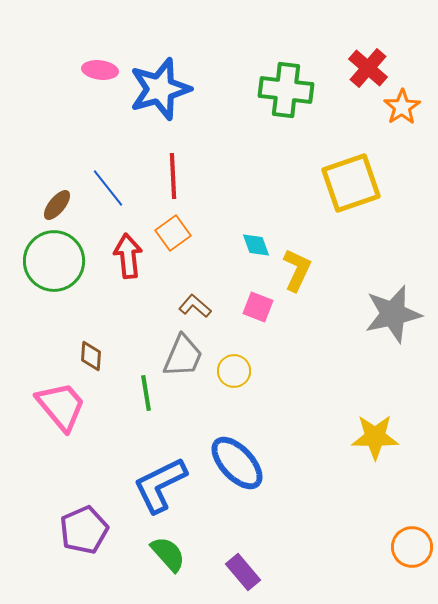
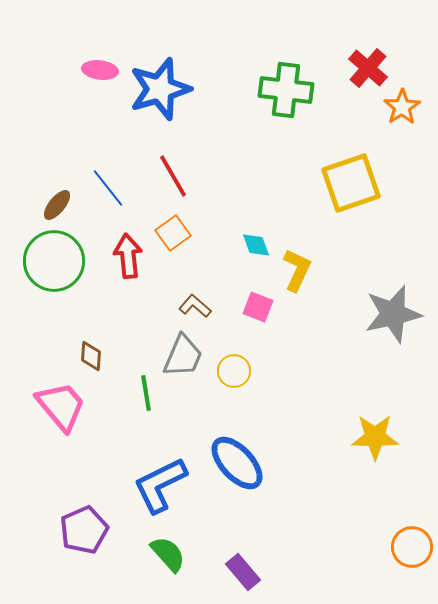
red line: rotated 27 degrees counterclockwise
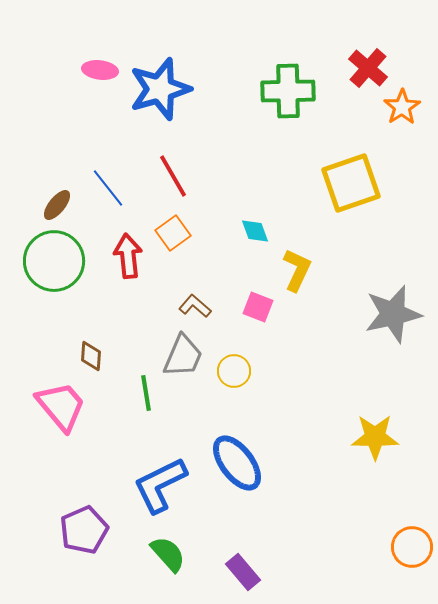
green cross: moved 2 px right, 1 px down; rotated 8 degrees counterclockwise
cyan diamond: moved 1 px left, 14 px up
blue ellipse: rotated 6 degrees clockwise
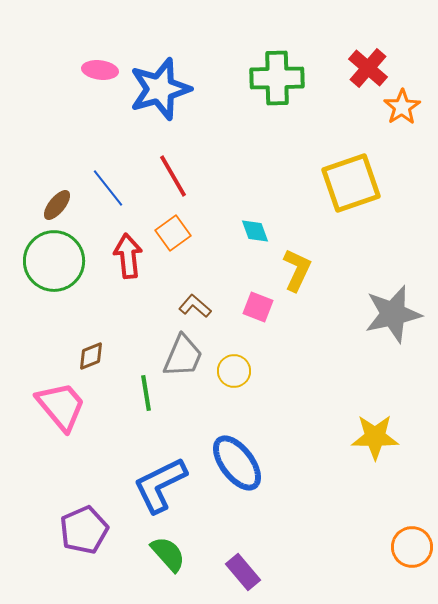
green cross: moved 11 px left, 13 px up
brown diamond: rotated 64 degrees clockwise
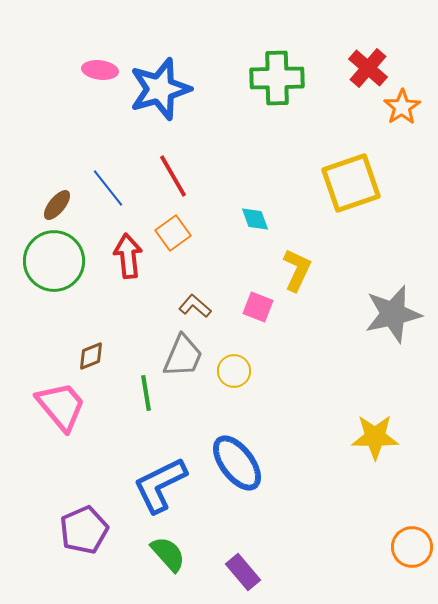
cyan diamond: moved 12 px up
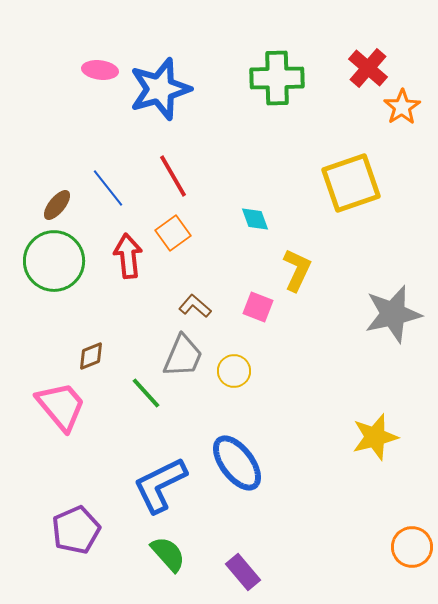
green line: rotated 33 degrees counterclockwise
yellow star: rotated 15 degrees counterclockwise
purple pentagon: moved 8 px left
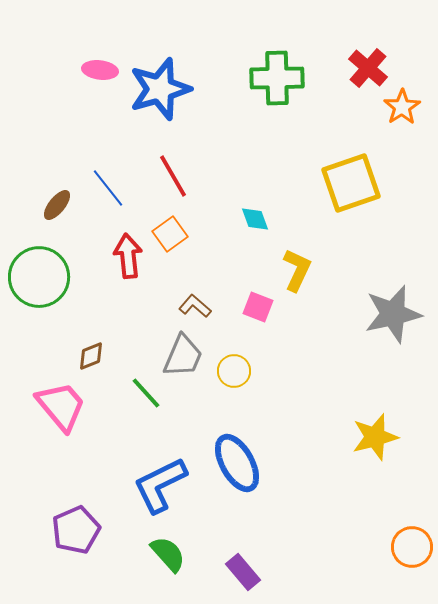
orange square: moved 3 px left, 1 px down
green circle: moved 15 px left, 16 px down
blue ellipse: rotated 8 degrees clockwise
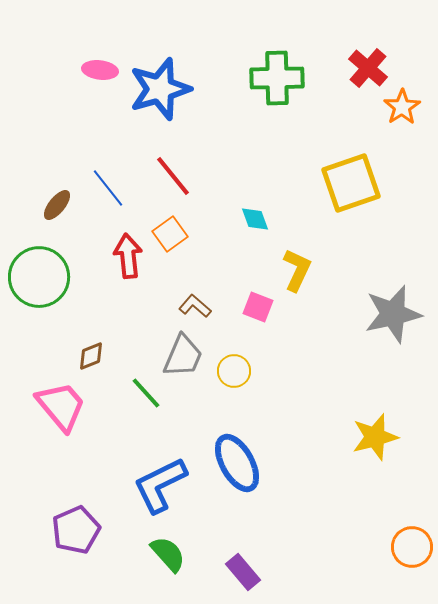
red line: rotated 9 degrees counterclockwise
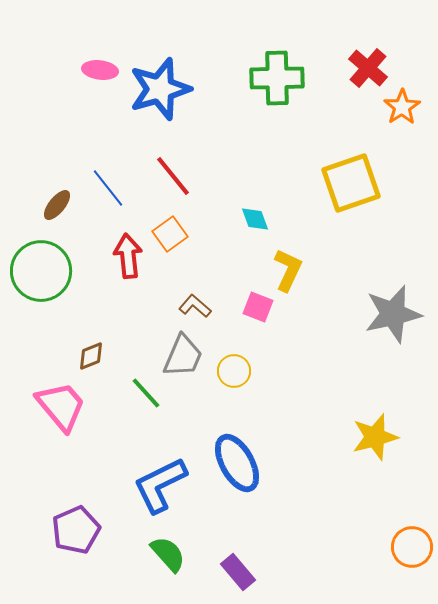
yellow L-shape: moved 9 px left
green circle: moved 2 px right, 6 px up
purple rectangle: moved 5 px left
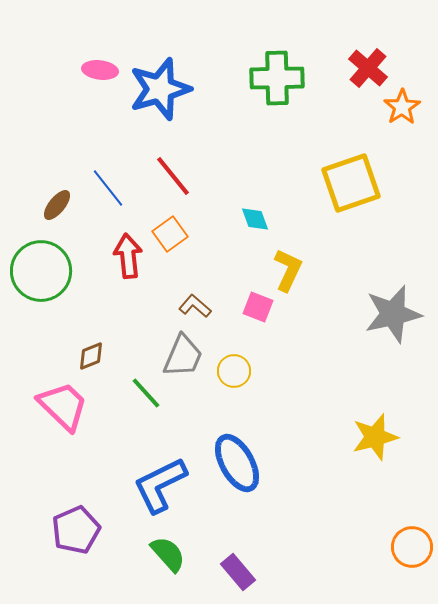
pink trapezoid: moved 2 px right; rotated 6 degrees counterclockwise
